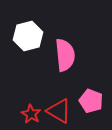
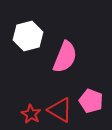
pink semicircle: moved 2 px down; rotated 28 degrees clockwise
red triangle: moved 1 px right, 1 px up
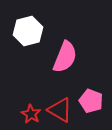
white hexagon: moved 5 px up
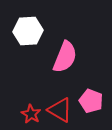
white hexagon: rotated 12 degrees clockwise
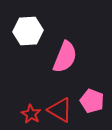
pink pentagon: moved 1 px right
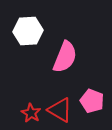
red star: moved 1 px up
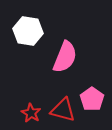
white hexagon: rotated 12 degrees clockwise
pink pentagon: moved 2 px up; rotated 15 degrees clockwise
red triangle: moved 3 px right; rotated 16 degrees counterclockwise
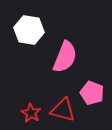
white hexagon: moved 1 px right, 1 px up
pink pentagon: moved 6 px up; rotated 15 degrees counterclockwise
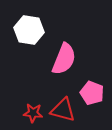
pink semicircle: moved 1 px left, 2 px down
red star: moved 2 px right; rotated 24 degrees counterclockwise
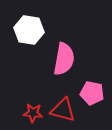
pink semicircle: rotated 12 degrees counterclockwise
pink pentagon: rotated 10 degrees counterclockwise
